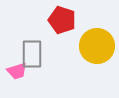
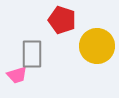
pink trapezoid: moved 4 px down
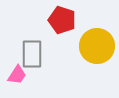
pink trapezoid: rotated 40 degrees counterclockwise
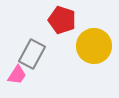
yellow circle: moved 3 px left
gray rectangle: rotated 28 degrees clockwise
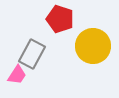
red pentagon: moved 2 px left, 1 px up
yellow circle: moved 1 px left
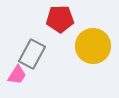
red pentagon: rotated 20 degrees counterclockwise
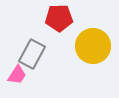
red pentagon: moved 1 px left, 1 px up
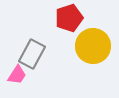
red pentagon: moved 10 px right; rotated 16 degrees counterclockwise
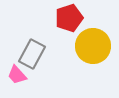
pink trapezoid: rotated 105 degrees clockwise
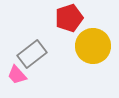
gray rectangle: rotated 24 degrees clockwise
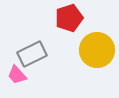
yellow circle: moved 4 px right, 4 px down
gray rectangle: rotated 12 degrees clockwise
